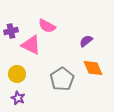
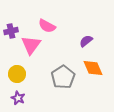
pink triangle: rotated 40 degrees clockwise
gray pentagon: moved 1 px right, 2 px up
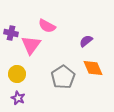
purple cross: moved 2 px down; rotated 24 degrees clockwise
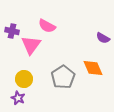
purple cross: moved 1 px right, 2 px up
purple semicircle: moved 17 px right, 3 px up; rotated 112 degrees counterclockwise
yellow circle: moved 7 px right, 5 px down
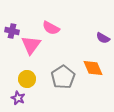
pink semicircle: moved 4 px right, 2 px down
yellow circle: moved 3 px right
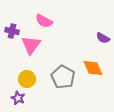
pink semicircle: moved 7 px left, 7 px up
gray pentagon: rotated 10 degrees counterclockwise
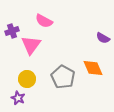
purple cross: rotated 32 degrees counterclockwise
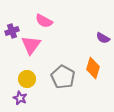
orange diamond: rotated 40 degrees clockwise
purple star: moved 2 px right
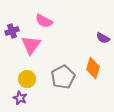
gray pentagon: rotated 15 degrees clockwise
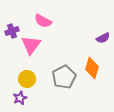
pink semicircle: moved 1 px left
purple semicircle: rotated 56 degrees counterclockwise
orange diamond: moved 1 px left
gray pentagon: moved 1 px right
purple star: rotated 24 degrees clockwise
